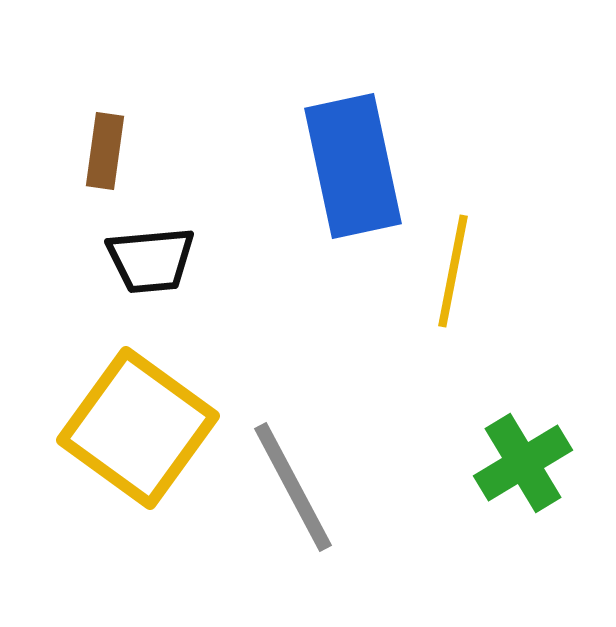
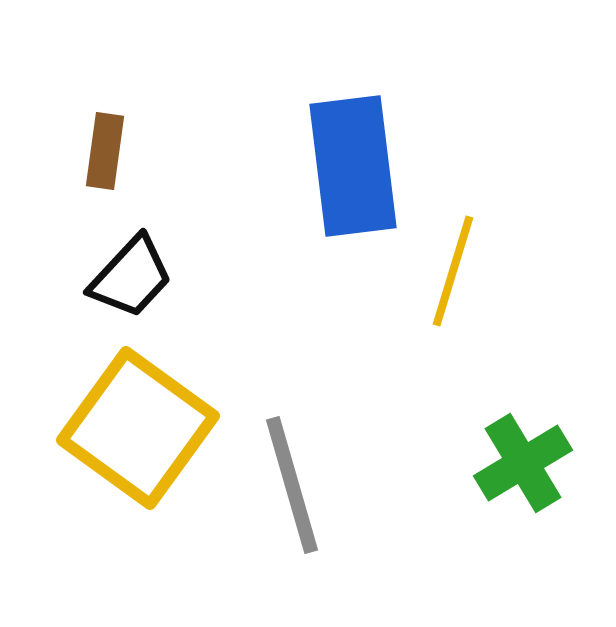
blue rectangle: rotated 5 degrees clockwise
black trapezoid: moved 20 px left, 17 px down; rotated 42 degrees counterclockwise
yellow line: rotated 6 degrees clockwise
gray line: moved 1 px left, 2 px up; rotated 12 degrees clockwise
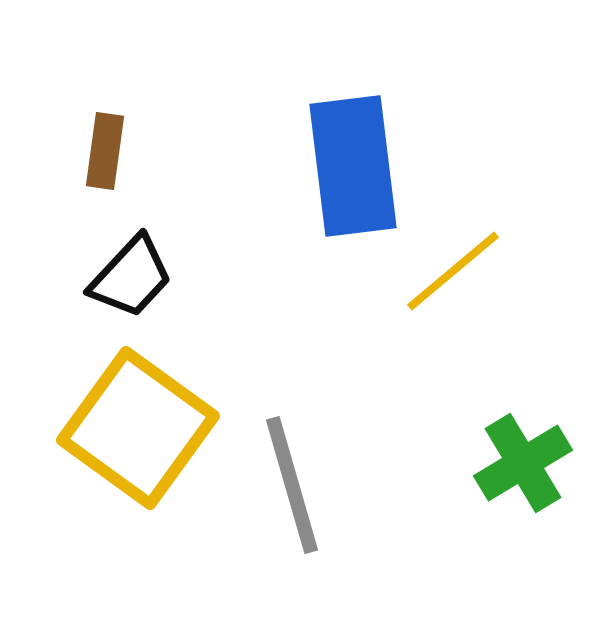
yellow line: rotated 33 degrees clockwise
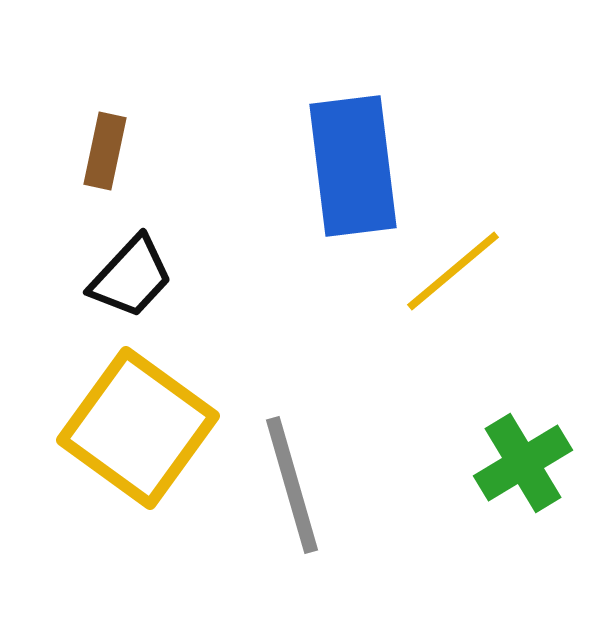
brown rectangle: rotated 4 degrees clockwise
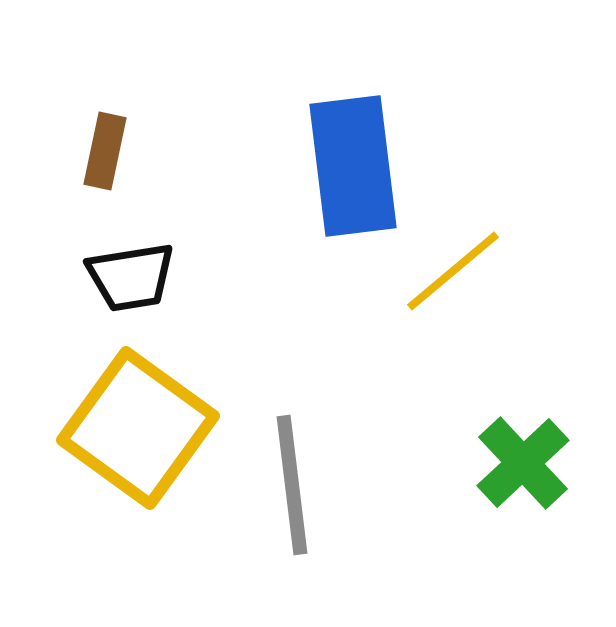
black trapezoid: rotated 38 degrees clockwise
green cross: rotated 12 degrees counterclockwise
gray line: rotated 9 degrees clockwise
